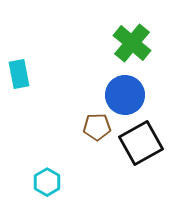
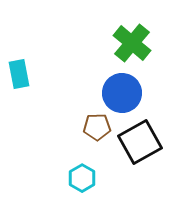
blue circle: moved 3 px left, 2 px up
black square: moved 1 px left, 1 px up
cyan hexagon: moved 35 px right, 4 px up
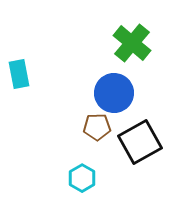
blue circle: moved 8 px left
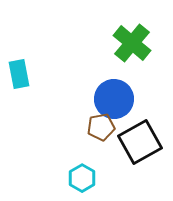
blue circle: moved 6 px down
brown pentagon: moved 4 px right; rotated 8 degrees counterclockwise
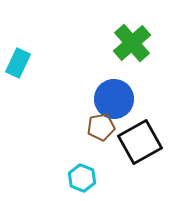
green cross: rotated 9 degrees clockwise
cyan rectangle: moved 1 px left, 11 px up; rotated 36 degrees clockwise
cyan hexagon: rotated 8 degrees counterclockwise
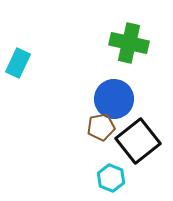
green cross: moved 3 px left; rotated 36 degrees counterclockwise
black square: moved 2 px left, 1 px up; rotated 9 degrees counterclockwise
cyan hexagon: moved 29 px right
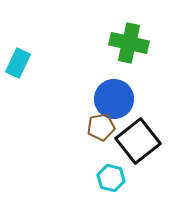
cyan hexagon: rotated 8 degrees counterclockwise
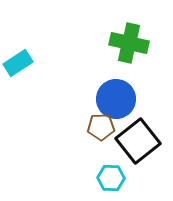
cyan rectangle: rotated 32 degrees clockwise
blue circle: moved 2 px right
brown pentagon: rotated 8 degrees clockwise
cyan hexagon: rotated 12 degrees counterclockwise
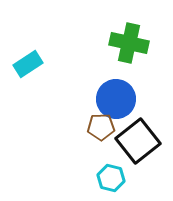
cyan rectangle: moved 10 px right, 1 px down
cyan hexagon: rotated 12 degrees clockwise
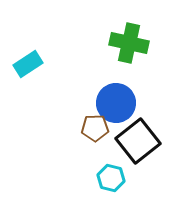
blue circle: moved 4 px down
brown pentagon: moved 6 px left, 1 px down
